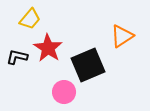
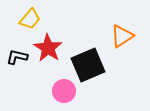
pink circle: moved 1 px up
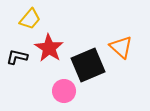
orange triangle: moved 1 px left, 11 px down; rotated 45 degrees counterclockwise
red star: moved 1 px right
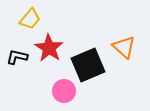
orange triangle: moved 3 px right
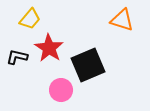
orange triangle: moved 2 px left, 27 px up; rotated 25 degrees counterclockwise
pink circle: moved 3 px left, 1 px up
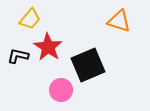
orange triangle: moved 3 px left, 1 px down
red star: moved 1 px left, 1 px up
black L-shape: moved 1 px right, 1 px up
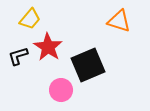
black L-shape: rotated 30 degrees counterclockwise
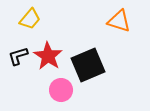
red star: moved 9 px down
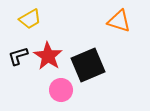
yellow trapezoid: rotated 20 degrees clockwise
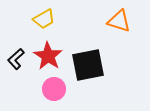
yellow trapezoid: moved 14 px right
black L-shape: moved 2 px left, 3 px down; rotated 25 degrees counterclockwise
black square: rotated 12 degrees clockwise
pink circle: moved 7 px left, 1 px up
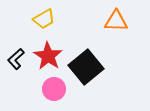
orange triangle: moved 3 px left; rotated 15 degrees counterclockwise
black square: moved 2 px left, 2 px down; rotated 28 degrees counterclockwise
